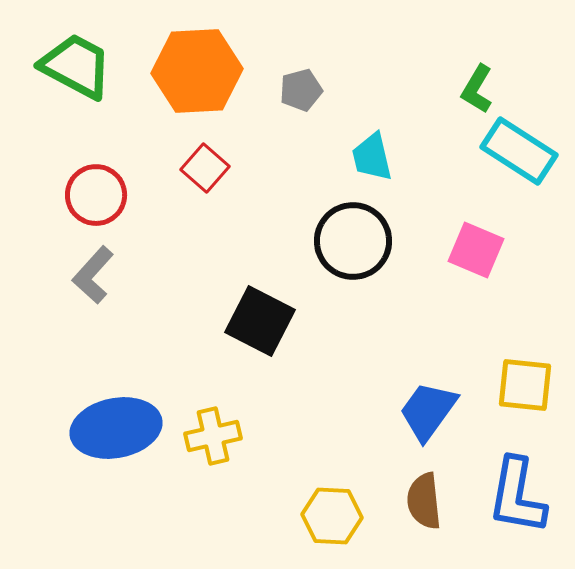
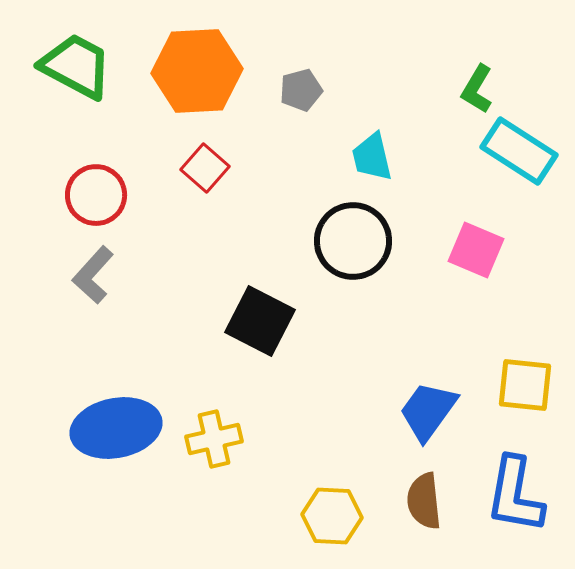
yellow cross: moved 1 px right, 3 px down
blue L-shape: moved 2 px left, 1 px up
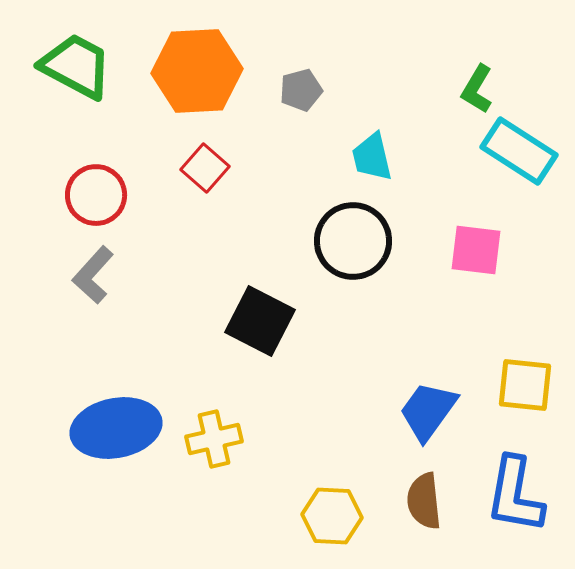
pink square: rotated 16 degrees counterclockwise
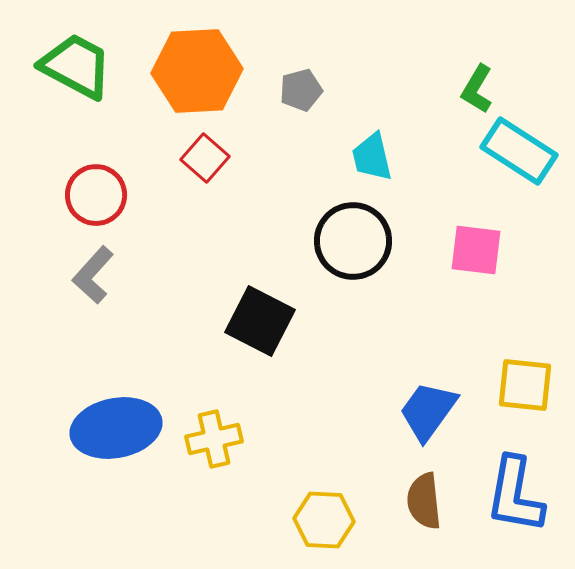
red square: moved 10 px up
yellow hexagon: moved 8 px left, 4 px down
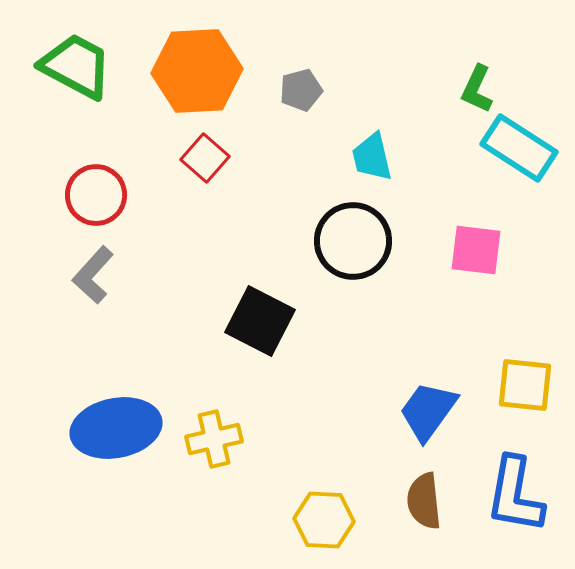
green L-shape: rotated 6 degrees counterclockwise
cyan rectangle: moved 3 px up
